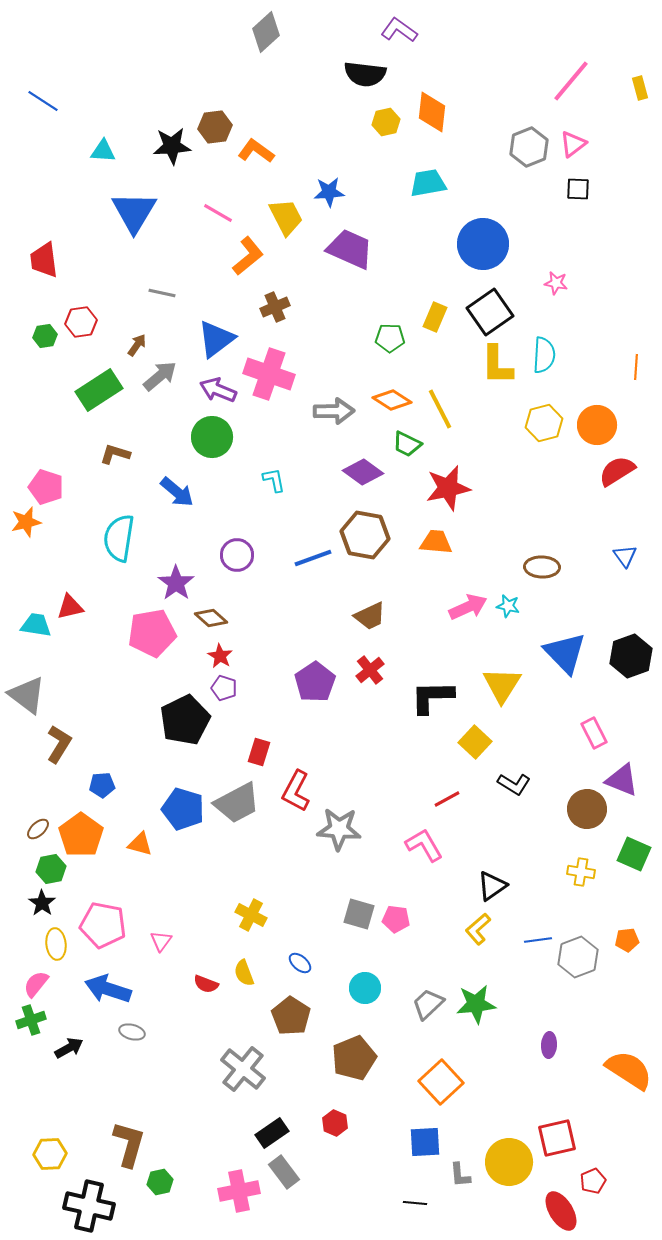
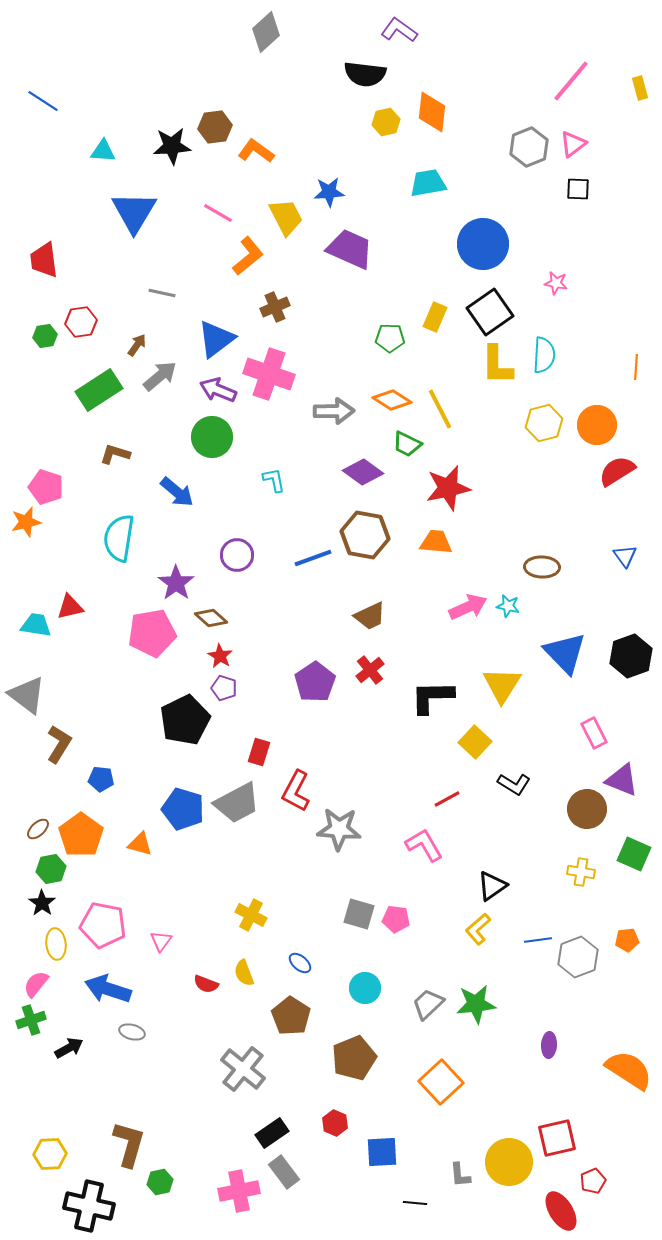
blue pentagon at (102, 785): moved 1 px left, 6 px up; rotated 10 degrees clockwise
blue square at (425, 1142): moved 43 px left, 10 px down
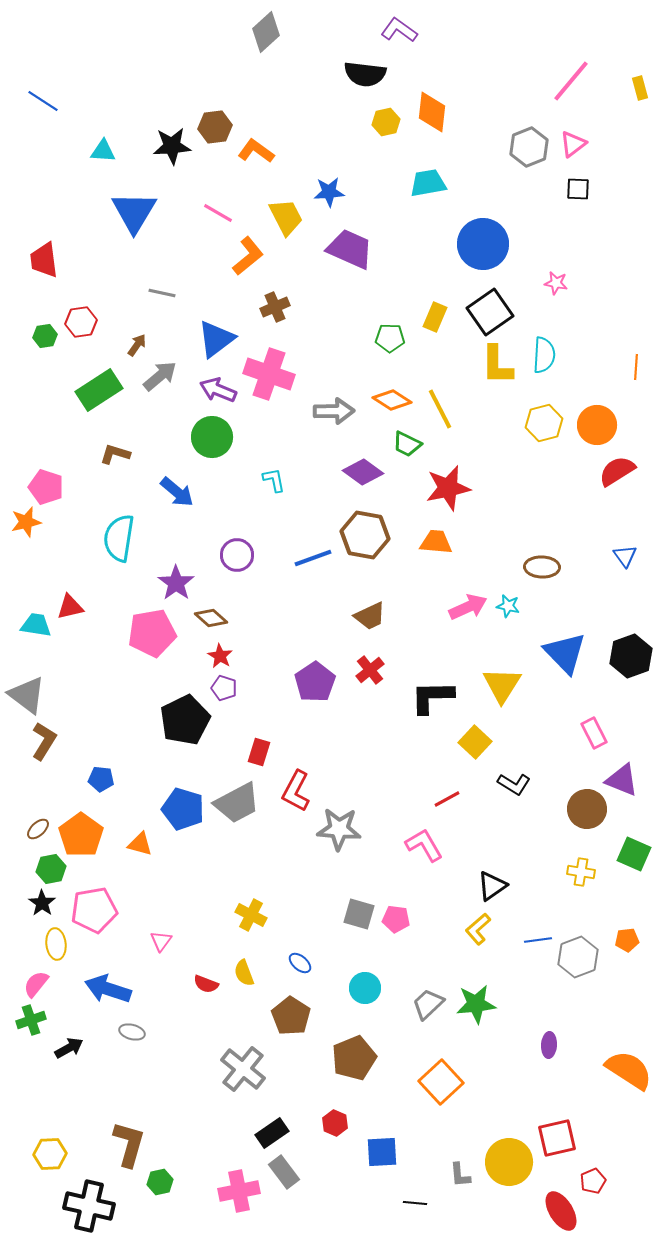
brown L-shape at (59, 744): moved 15 px left, 3 px up
pink pentagon at (103, 925): moved 9 px left, 15 px up; rotated 21 degrees counterclockwise
